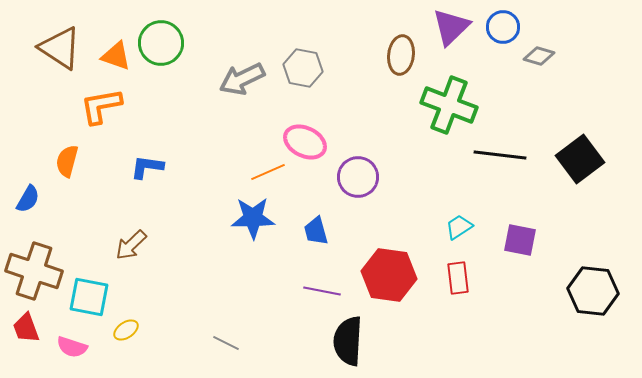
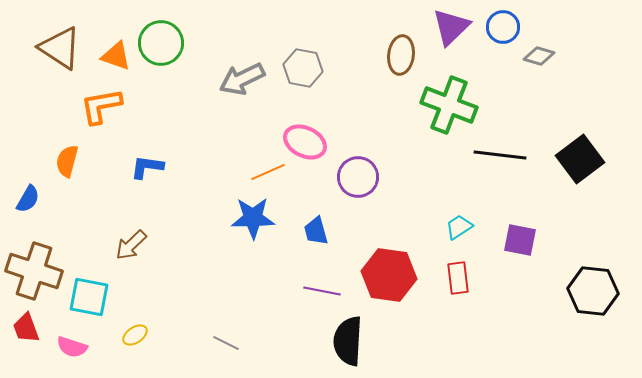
yellow ellipse: moved 9 px right, 5 px down
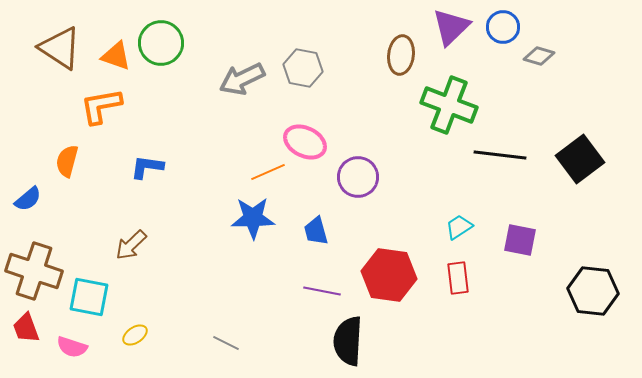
blue semicircle: rotated 20 degrees clockwise
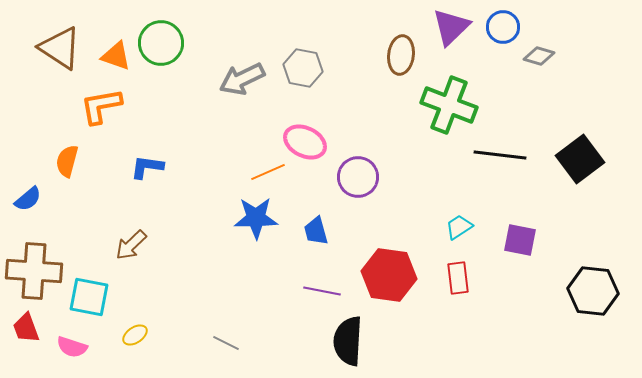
blue star: moved 3 px right
brown cross: rotated 14 degrees counterclockwise
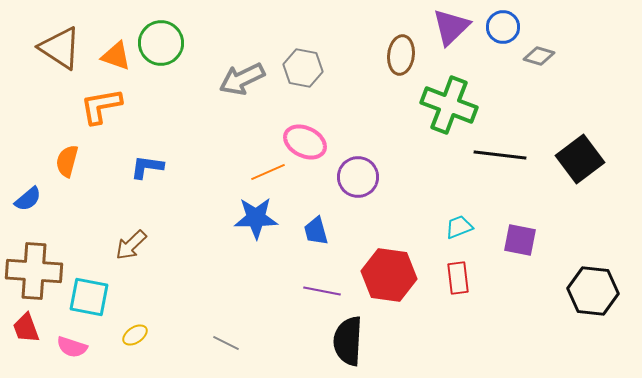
cyan trapezoid: rotated 12 degrees clockwise
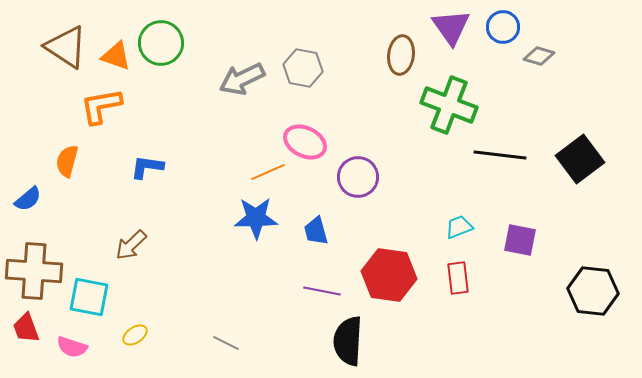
purple triangle: rotated 21 degrees counterclockwise
brown triangle: moved 6 px right, 1 px up
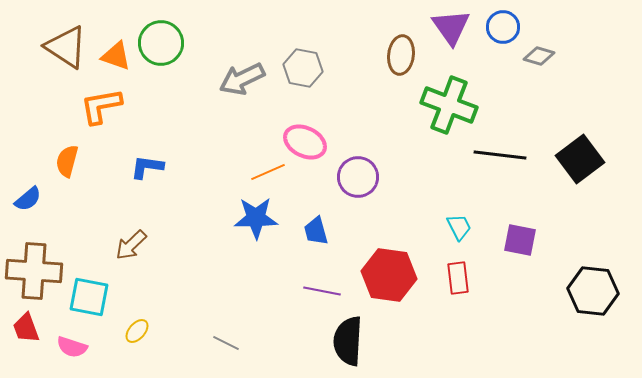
cyan trapezoid: rotated 84 degrees clockwise
yellow ellipse: moved 2 px right, 4 px up; rotated 15 degrees counterclockwise
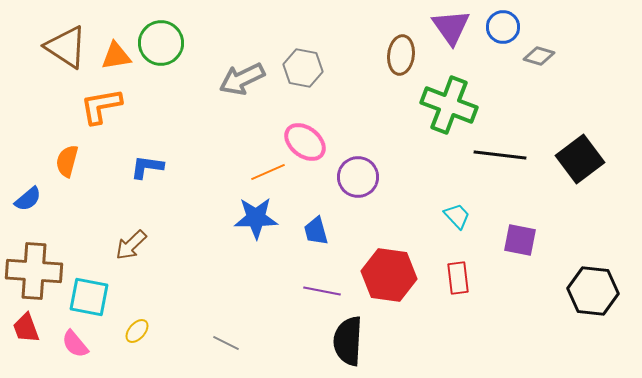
orange triangle: rotated 28 degrees counterclockwise
pink ellipse: rotated 12 degrees clockwise
cyan trapezoid: moved 2 px left, 11 px up; rotated 16 degrees counterclockwise
pink semicircle: moved 3 px right, 3 px up; rotated 32 degrees clockwise
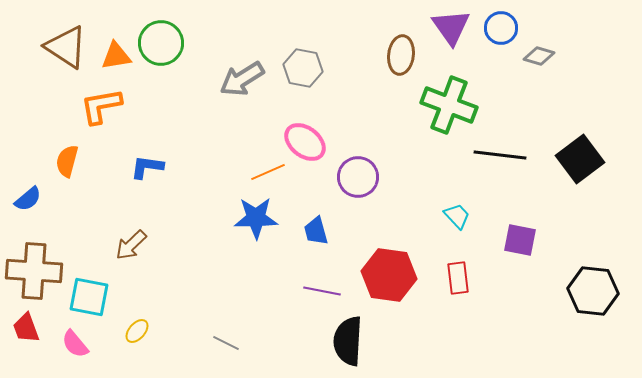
blue circle: moved 2 px left, 1 px down
gray arrow: rotated 6 degrees counterclockwise
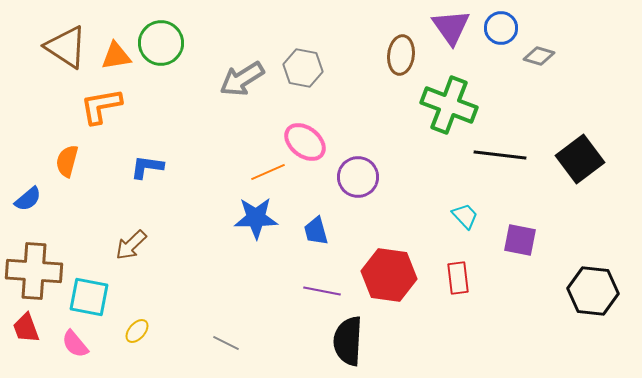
cyan trapezoid: moved 8 px right
